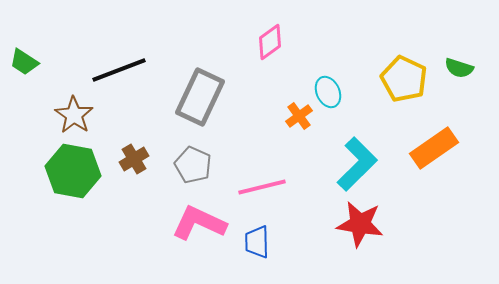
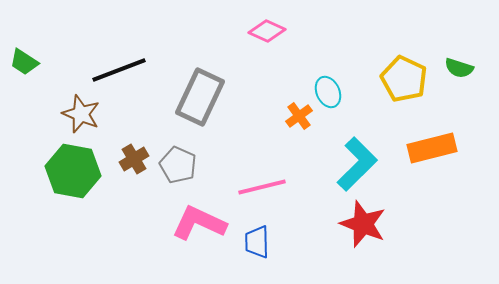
pink diamond: moved 3 px left, 11 px up; rotated 60 degrees clockwise
brown star: moved 7 px right, 1 px up; rotated 12 degrees counterclockwise
orange rectangle: moved 2 px left; rotated 21 degrees clockwise
gray pentagon: moved 15 px left
red star: moved 3 px right; rotated 12 degrees clockwise
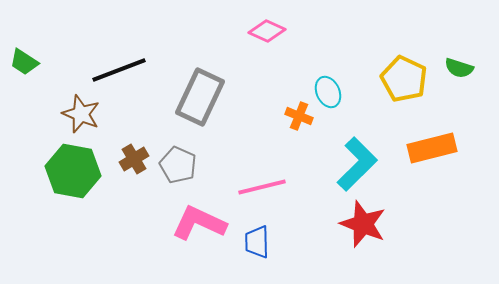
orange cross: rotated 32 degrees counterclockwise
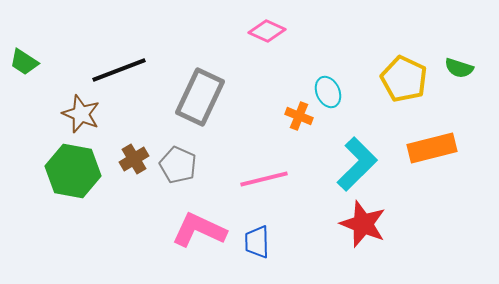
pink line: moved 2 px right, 8 px up
pink L-shape: moved 7 px down
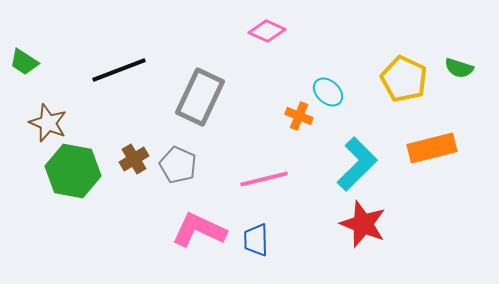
cyan ellipse: rotated 24 degrees counterclockwise
brown star: moved 33 px left, 9 px down
blue trapezoid: moved 1 px left, 2 px up
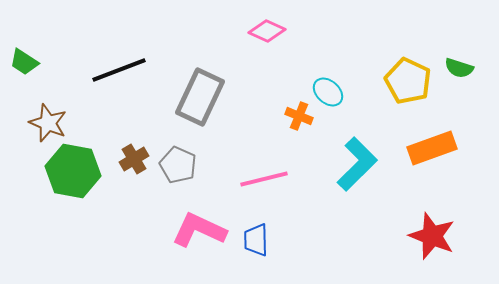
yellow pentagon: moved 4 px right, 2 px down
orange rectangle: rotated 6 degrees counterclockwise
red star: moved 69 px right, 12 px down
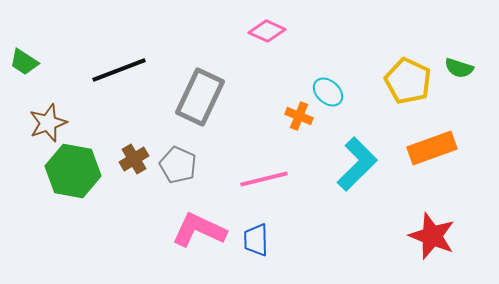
brown star: rotated 30 degrees clockwise
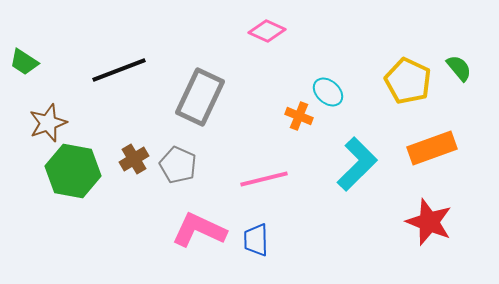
green semicircle: rotated 148 degrees counterclockwise
red star: moved 3 px left, 14 px up
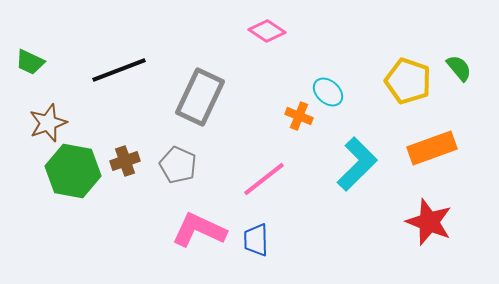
pink diamond: rotated 9 degrees clockwise
green trapezoid: moved 6 px right; rotated 8 degrees counterclockwise
yellow pentagon: rotated 6 degrees counterclockwise
brown cross: moved 9 px left, 2 px down; rotated 12 degrees clockwise
pink line: rotated 24 degrees counterclockwise
